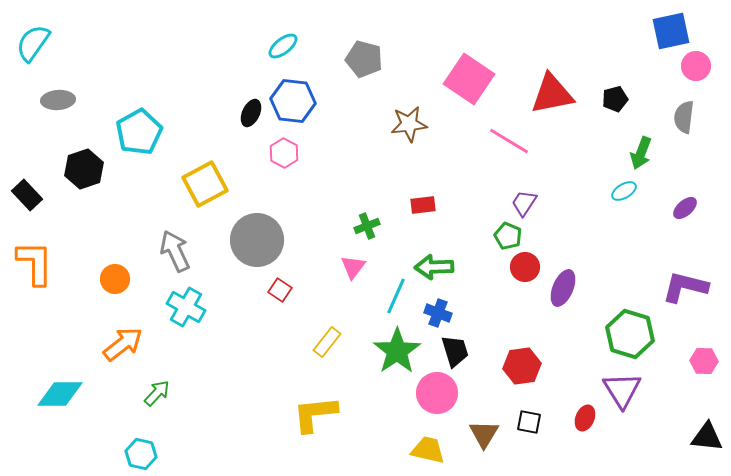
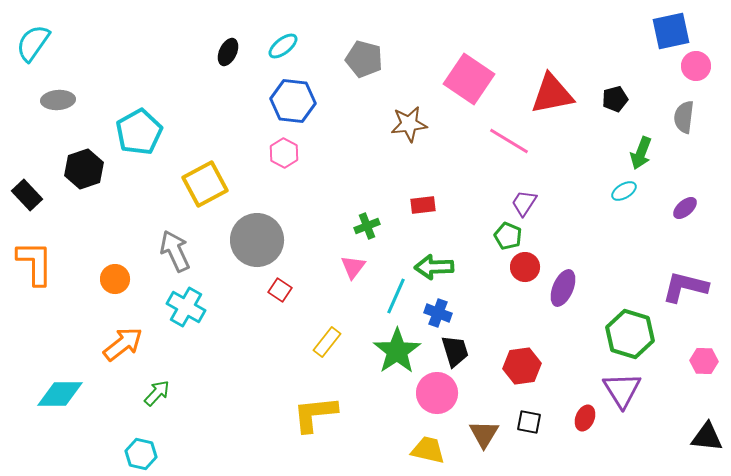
black ellipse at (251, 113): moved 23 px left, 61 px up
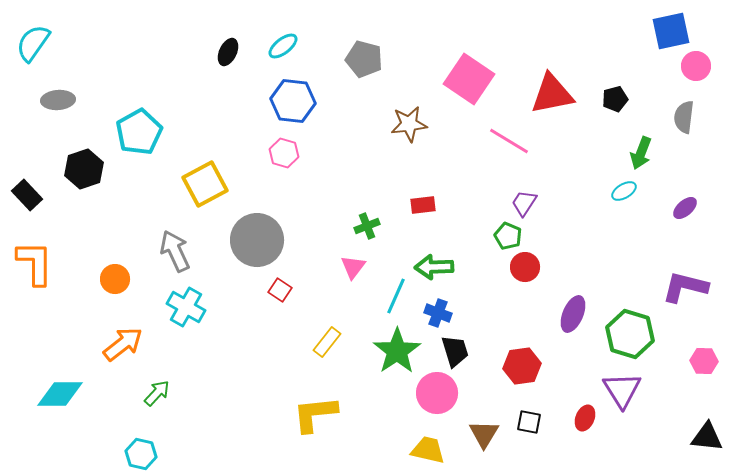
pink hexagon at (284, 153): rotated 12 degrees counterclockwise
purple ellipse at (563, 288): moved 10 px right, 26 px down
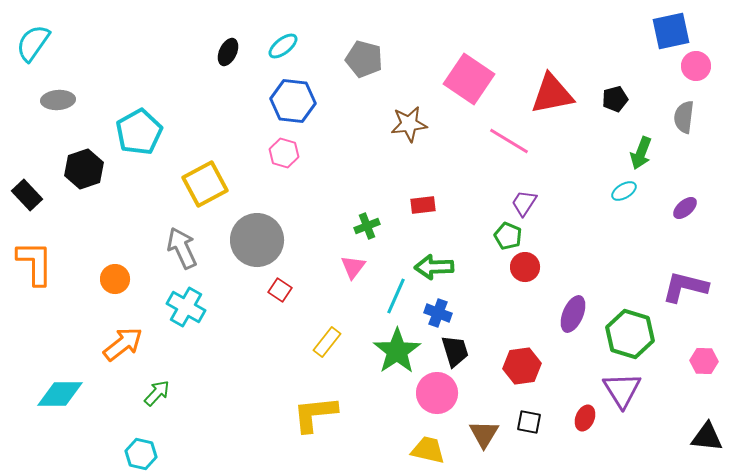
gray arrow at (175, 251): moved 7 px right, 3 px up
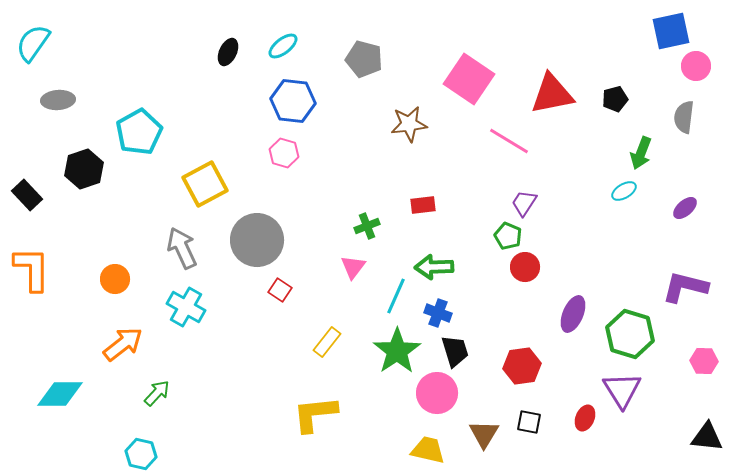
orange L-shape at (35, 263): moved 3 px left, 6 px down
